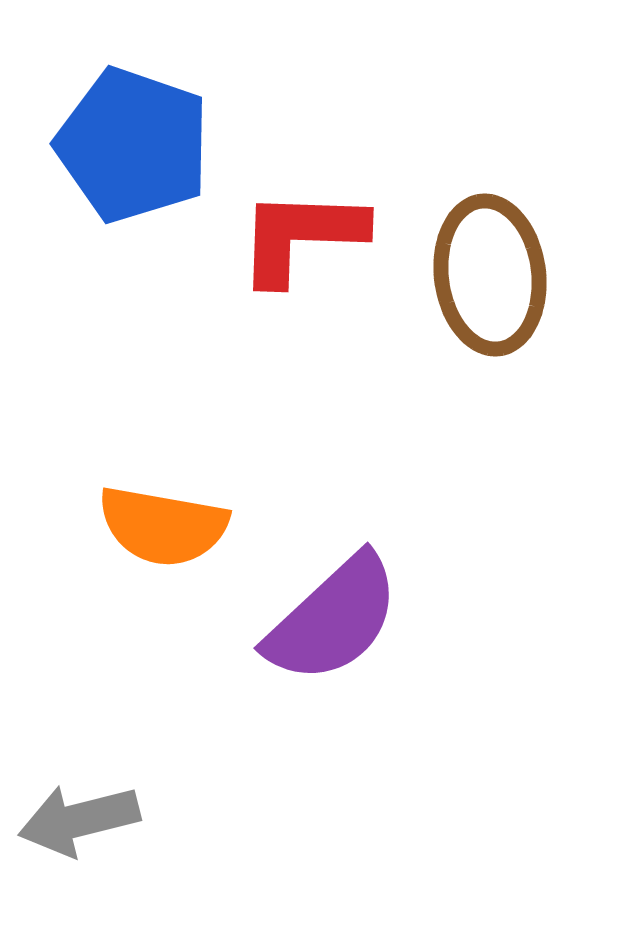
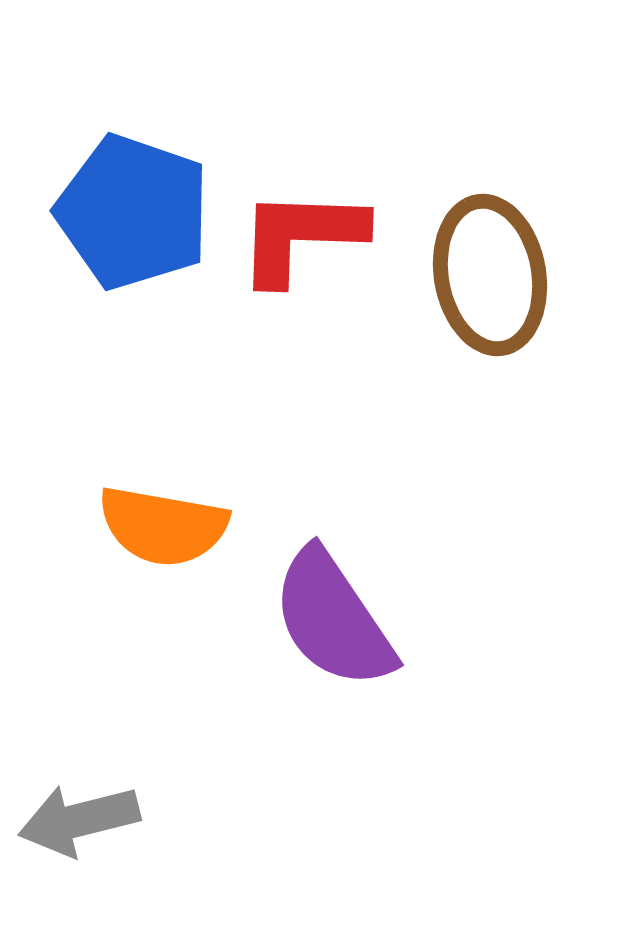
blue pentagon: moved 67 px down
brown ellipse: rotated 3 degrees counterclockwise
purple semicircle: rotated 99 degrees clockwise
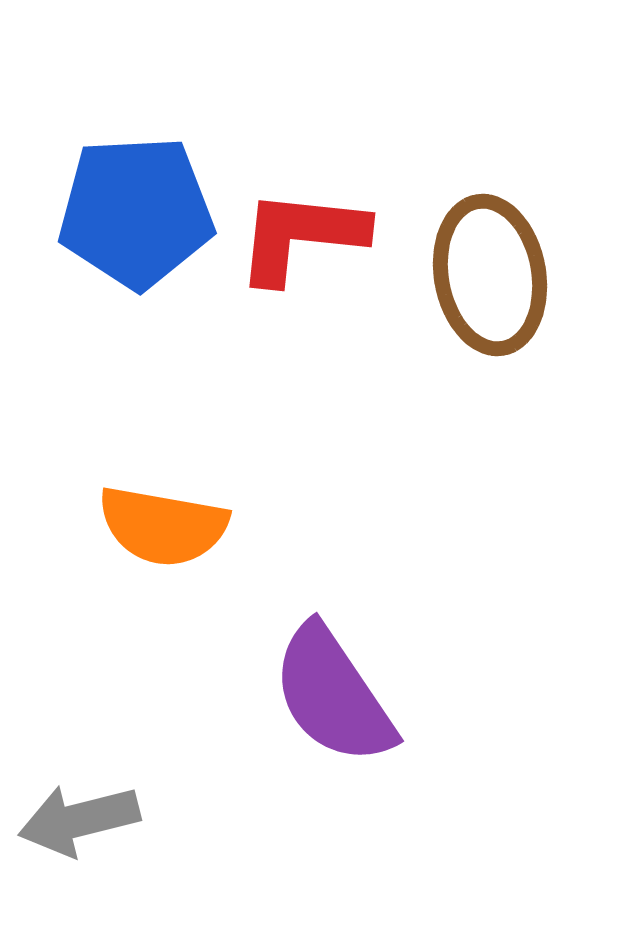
blue pentagon: moved 3 px right; rotated 22 degrees counterclockwise
red L-shape: rotated 4 degrees clockwise
purple semicircle: moved 76 px down
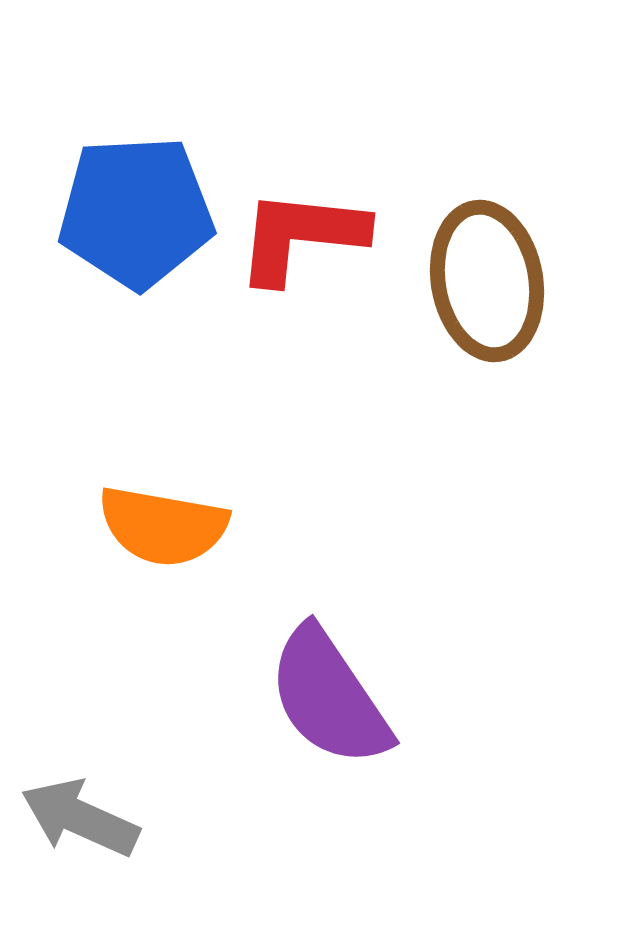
brown ellipse: moved 3 px left, 6 px down
purple semicircle: moved 4 px left, 2 px down
gray arrow: moved 1 px right, 2 px up; rotated 38 degrees clockwise
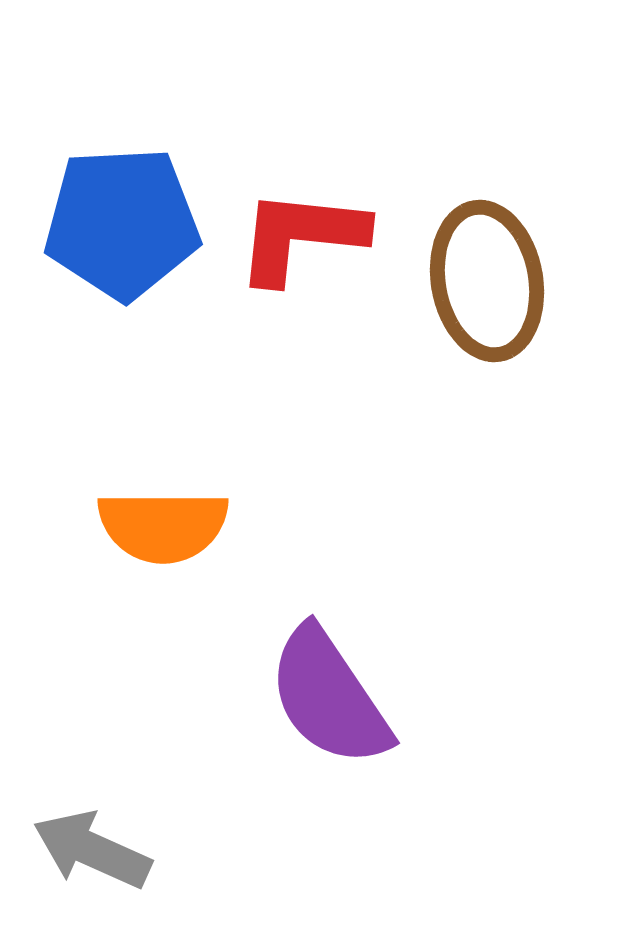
blue pentagon: moved 14 px left, 11 px down
orange semicircle: rotated 10 degrees counterclockwise
gray arrow: moved 12 px right, 32 px down
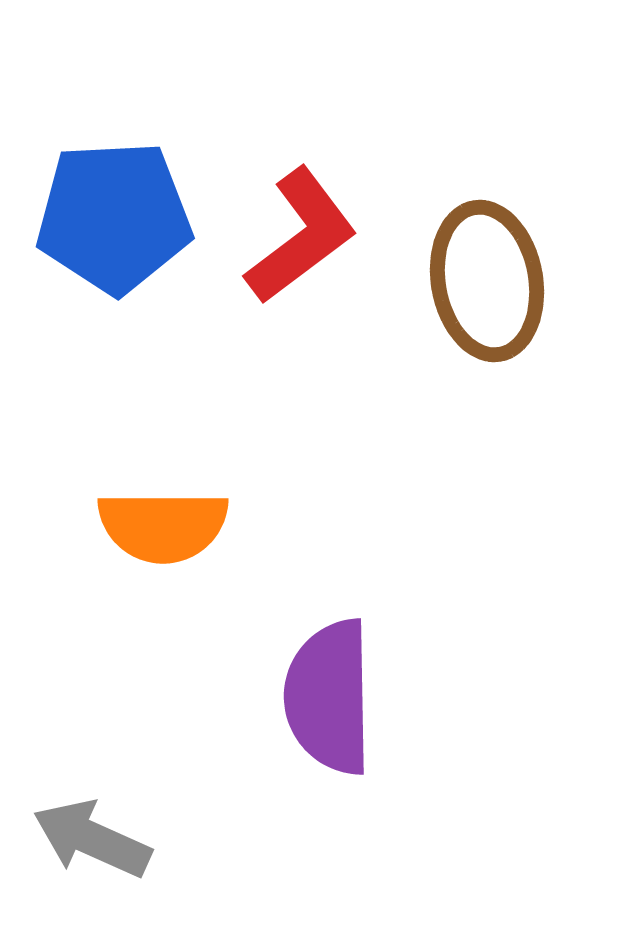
blue pentagon: moved 8 px left, 6 px up
red L-shape: rotated 137 degrees clockwise
purple semicircle: rotated 33 degrees clockwise
gray arrow: moved 11 px up
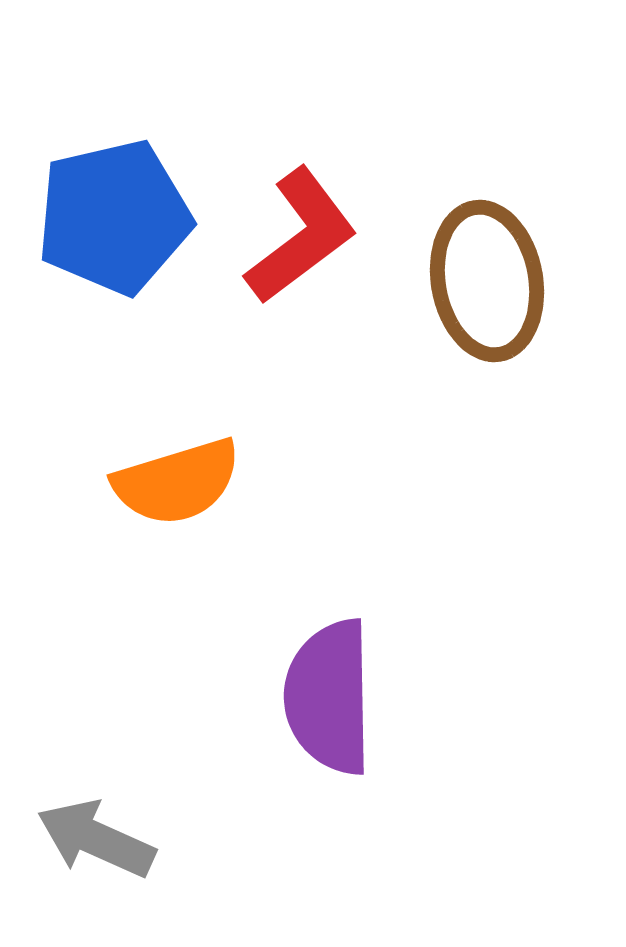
blue pentagon: rotated 10 degrees counterclockwise
orange semicircle: moved 14 px right, 44 px up; rotated 17 degrees counterclockwise
gray arrow: moved 4 px right
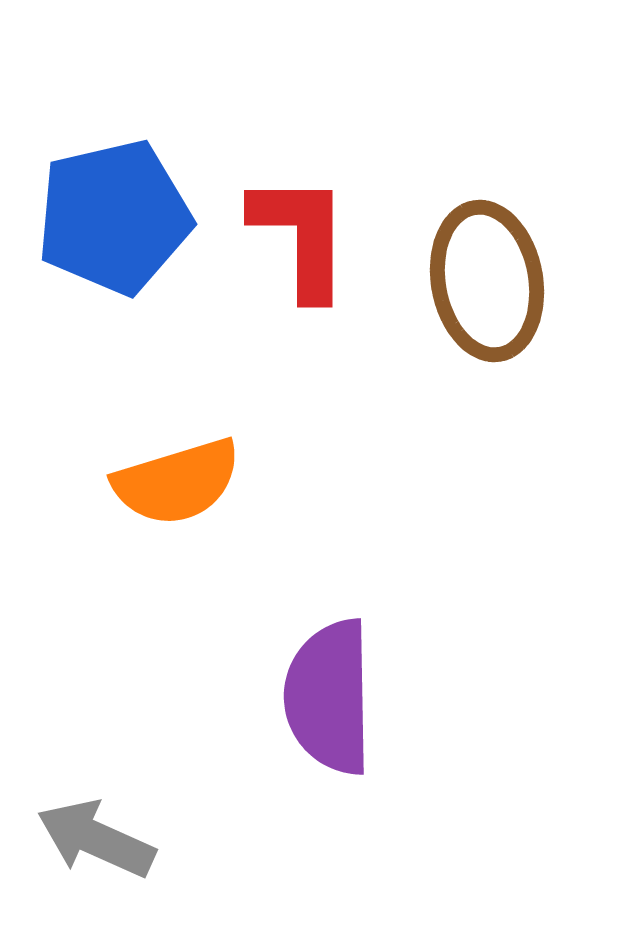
red L-shape: rotated 53 degrees counterclockwise
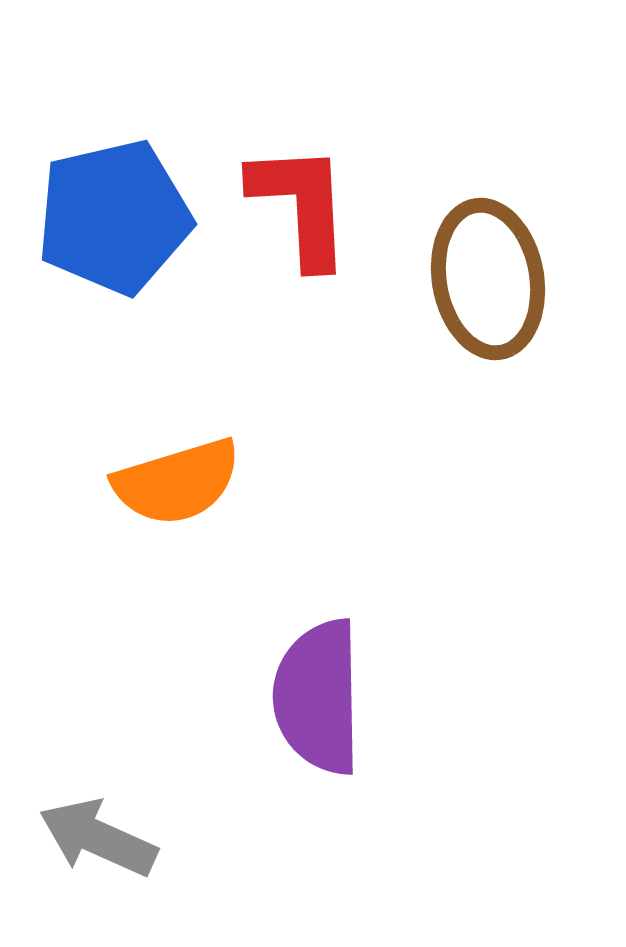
red L-shape: moved 31 px up; rotated 3 degrees counterclockwise
brown ellipse: moved 1 px right, 2 px up
purple semicircle: moved 11 px left
gray arrow: moved 2 px right, 1 px up
